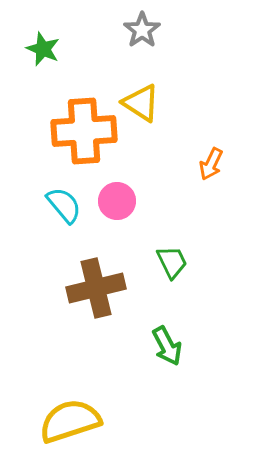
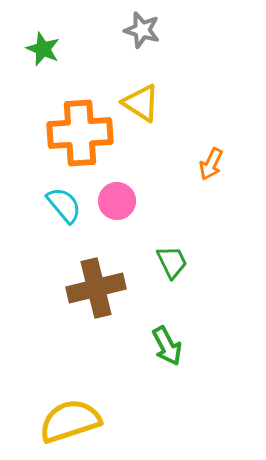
gray star: rotated 21 degrees counterclockwise
orange cross: moved 4 px left, 2 px down
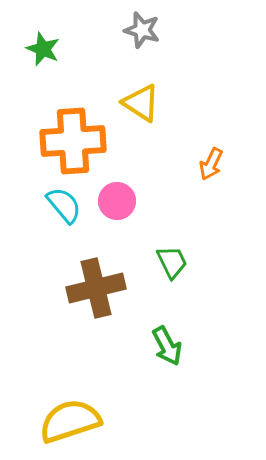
orange cross: moved 7 px left, 8 px down
